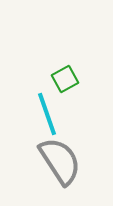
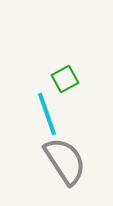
gray semicircle: moved 5 px right
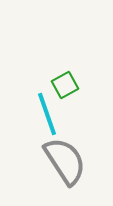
green square: moved 6 px down
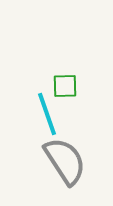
green square: moved 1 px down; rotated 28 degrees clockwise
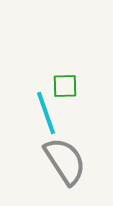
cyan line: moved 1 px left, 1 px up
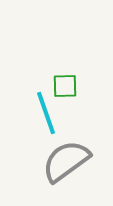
gray semicircle: moved 1 px right; rotated 93 degrees counterclockwise
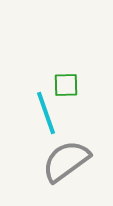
green square: moved 1 px right, 1 px up
